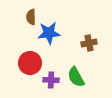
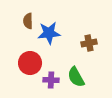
brown semicircle: moved 3 px left, 4 px down
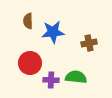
blue star: moved 4 px right, 1 px up
green semicircle: rotated 125 degrees clockwise
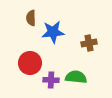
brown semicircle: moved 3 px right, 3 px up
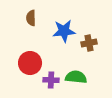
blue star: moved 11 px right, 1 px up
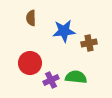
purple cross: rotated 28 degrees counterclockwise
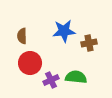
brown semicircle: moved 9 px left, 18 px down
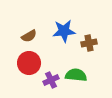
brown semicircle: moved 7 px right; rotated 119 degrees counterclockwise
red circle: moved 1 px left
green semicircle: moved 2 px up
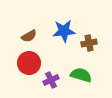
green semicircle: moved 5 px right; rotated 10 degrees clockwise
